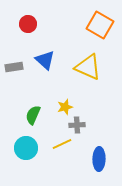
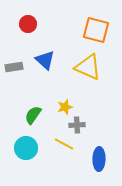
orange square: moved 4 px left, 5 px down; rotated 16 degrees counterclockwise
green semicircle: rotated 12 degrees clockwise
yellow line: moved 2 px right; rotated 54 degrees clockwise
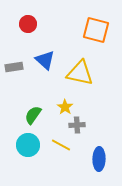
yellow triangle: moved 8 px left, 6 px down; rotated 12 degrees counterclockwise
yellow star: rotated 21 degrees counterclockwise
yellow line: moved 3 px left, 1 px down
cyan circle: moved 2 px right, 3 px up
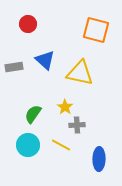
green semicircle: moved 1 px up
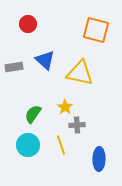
yellow line: rotated 42 degrees clockwise
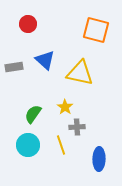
gray cross: moved 2 px down
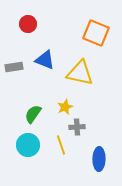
orange square: moved 3 px down; rotated 8 degrees clockwise
blue triangle: rotated 20 degrees counterclockwise
yellow star: rotated 14 degrees clockwise
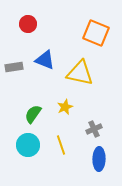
gray cross: moved 17 px right, 2 px down; rotated 21 degrees counterclockwise
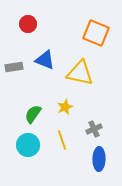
yellow line: moved 1 px right, 5 px up
